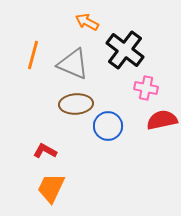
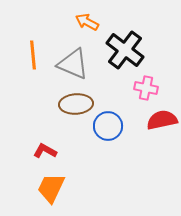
orange line: rotated 20 degrees counterclockwise
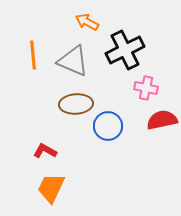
black cross: rotated 27 degrees clockwise
gray triangle: moved 3 px up
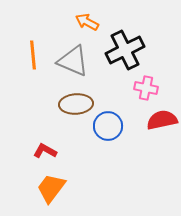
orange trapezoid: rotated 12 degrees clockwise
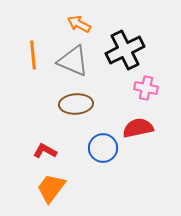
orange arrow: moved 8 px left, 2 px down
red semicircle: moved 24 px left, 8 px down
blue circle: moved 5 px left, 22 px down
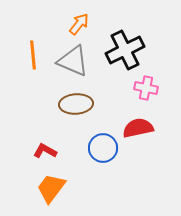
orange arrow: rotated 100 degrees clockwise
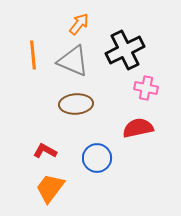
blue circle: moved 6 px left, 10 px down
orange trapezoid: moved 1 px left
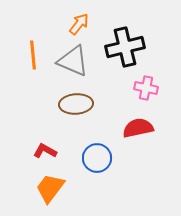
black cross: moved 3 px up; rotated 12 degrees clockwise
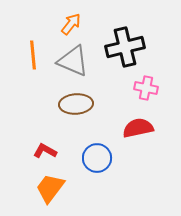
orange arrow: moved 8 px left
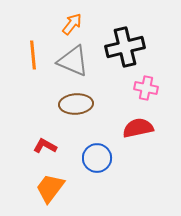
orange arrow: moved 1 px right
red L-shape: moved 5 px up
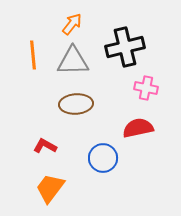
gray triangle: rotated 24 degrees counterclockwise
blue circle: moved 6 px right
